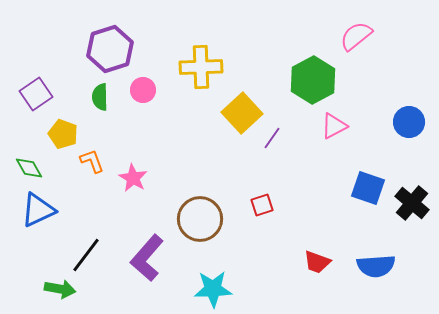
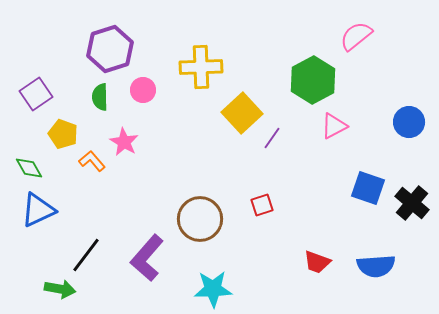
orange L-shape: rotated 20 degrees counterclockwise
pink star: moved 9 px left, 36 px up
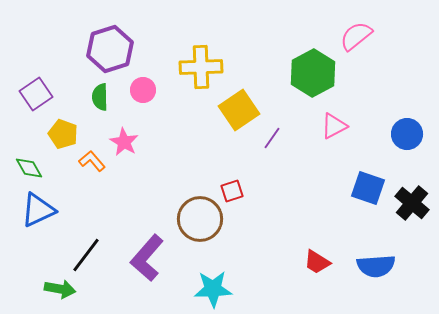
green hexagon: moved 7 px up
yellow square: moved 3 px left, 3 px up; rotated 9 degrees clockwise
blue circle: moved 2 px left, 12 px down
red square: moved 30 px left, 14 px up
red trapezoid: rotated 12 degrees clockwise
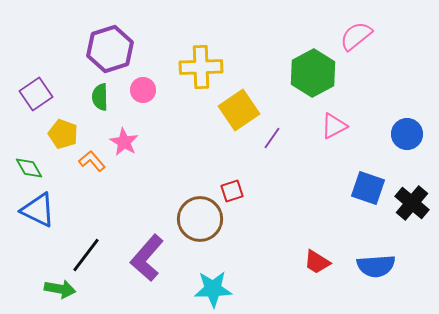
blue triangle: rotated 51 degrees clockwise
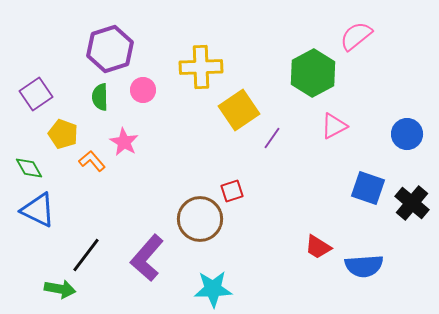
red trapezoid: moved 1 px right, 15 px up
blue semicircle: moved 12 px left
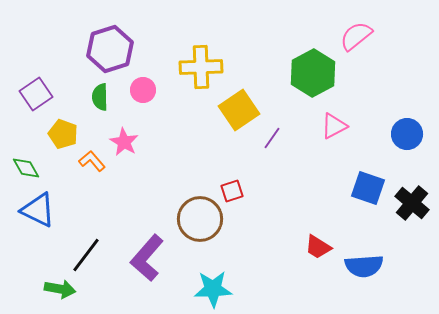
green diamond: moved 3 px left
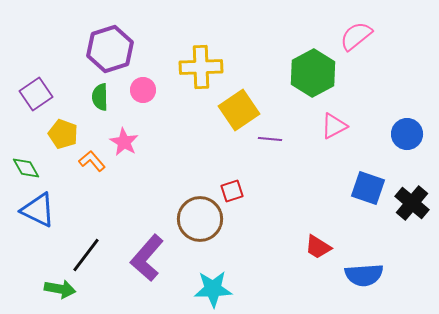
purple line: moved 2 px left, 1 px down; rotated 60 degrees clockwise
blue semicircle: moved 9 px down
